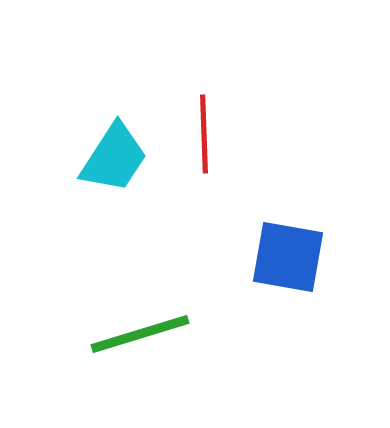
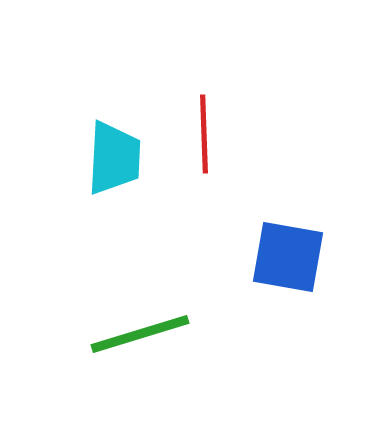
cyan trapezoid: rotated 30 degrees counterclockwise
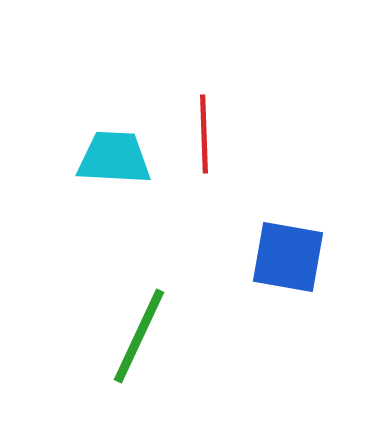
cyan trapezoid: rotated 90 degrees counterclockwise
green line: moved 1 px left, 2 px down; rotated 48 degrees counterclockwise
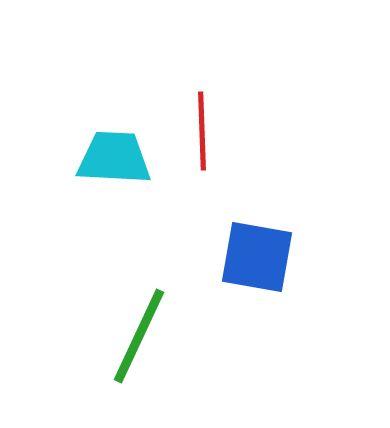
red line: moved 2 px left, 3 px up
blue square: moved 31 px left
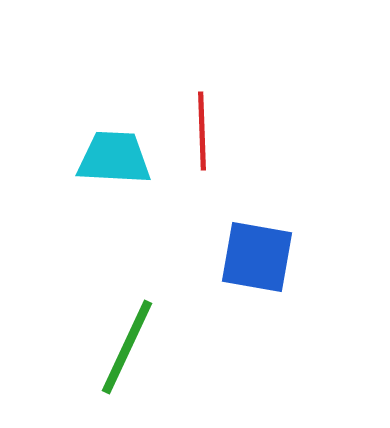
green line: moved 12 px left, 11 px down
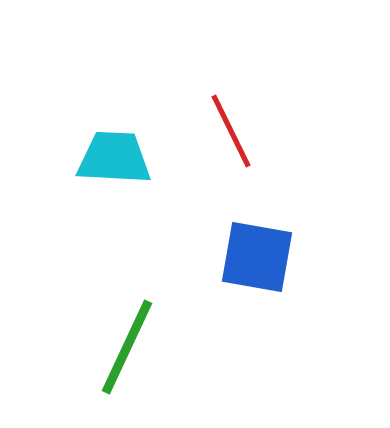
red line: moved 29 px right; rotated 24 degrees counterclockwise
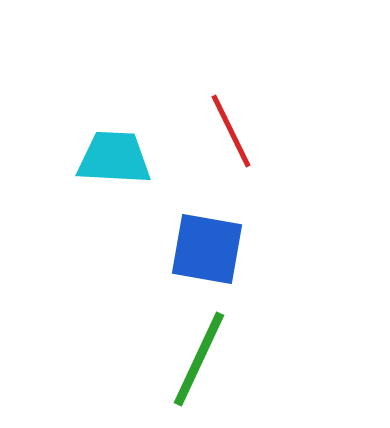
blue square: moved 50 px left, 8 px up
green line: moved 72 px right, 12 px down
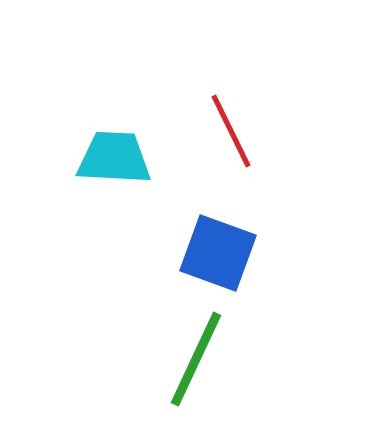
blue square: moved 11 px right, 4 px down; rotated 10 degrees clockwise
green line: moved 3 px left
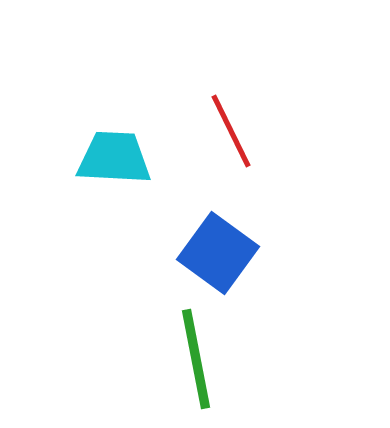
blue square: rotated 16 degrees clockwise
green line: rotated 36 degrees counterclockwise
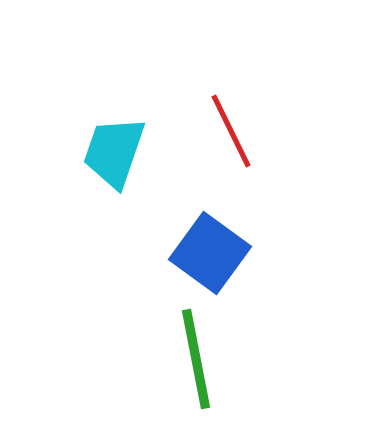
cyan trapezoid: moved 6 px up; rotated 74 degrees counterclockwise
blue square: moved 8 px left
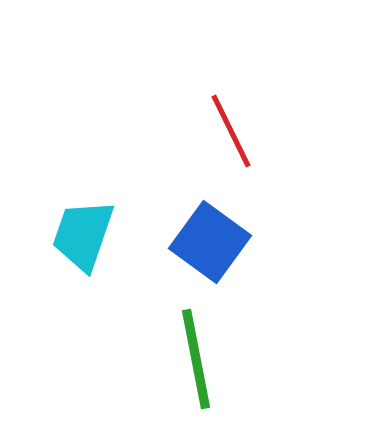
cyan trapezoid: moved 31 px left, 83 px down
blue square: moved 11 px up
